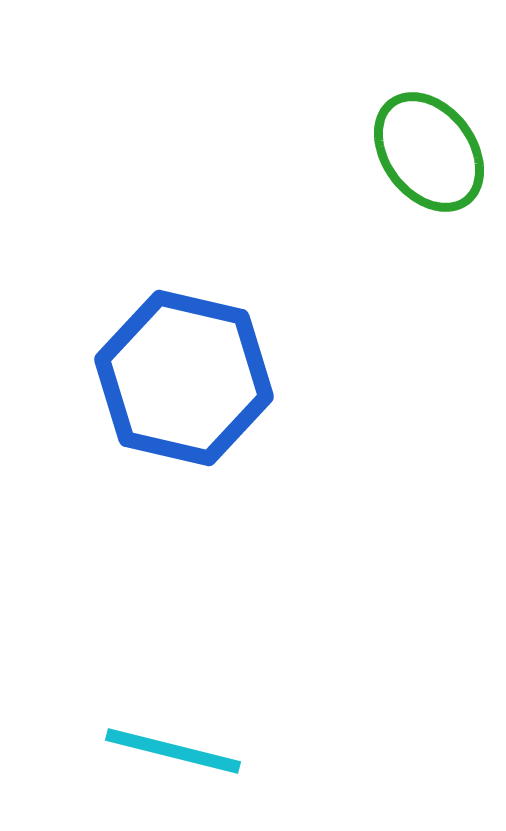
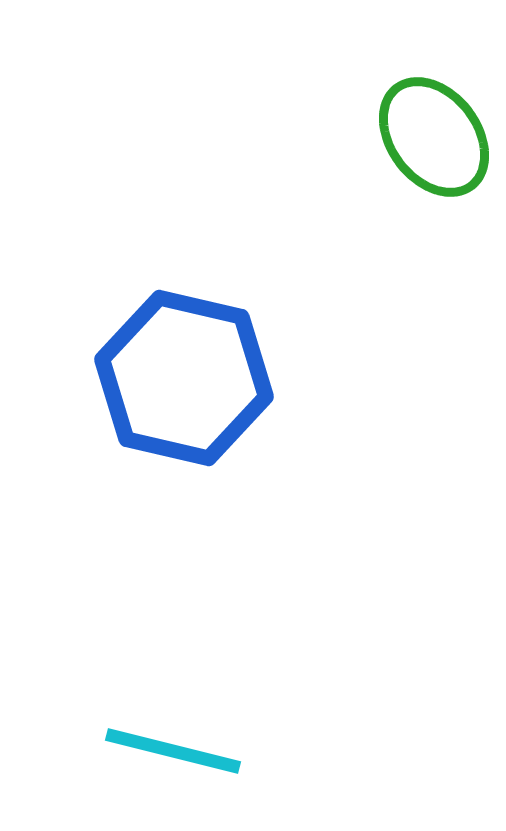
green ellipse: moved 5 px right, 15 px up
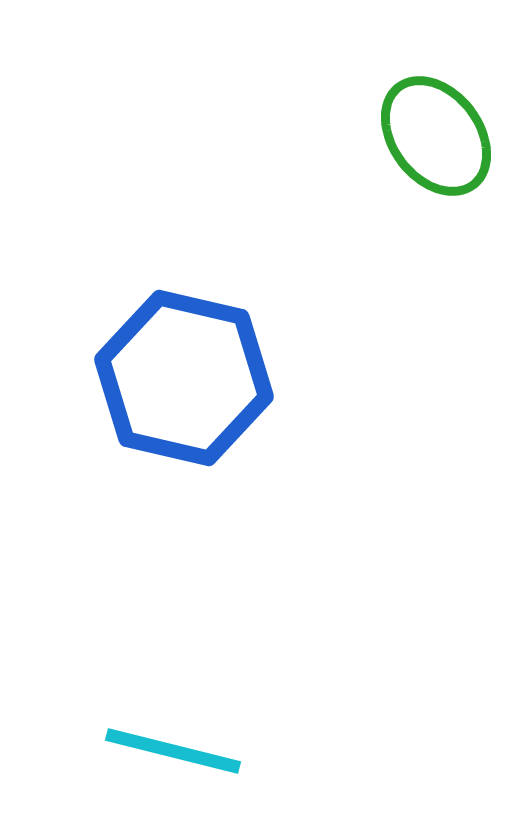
green ellipse: moved 2 px right, 1 px up
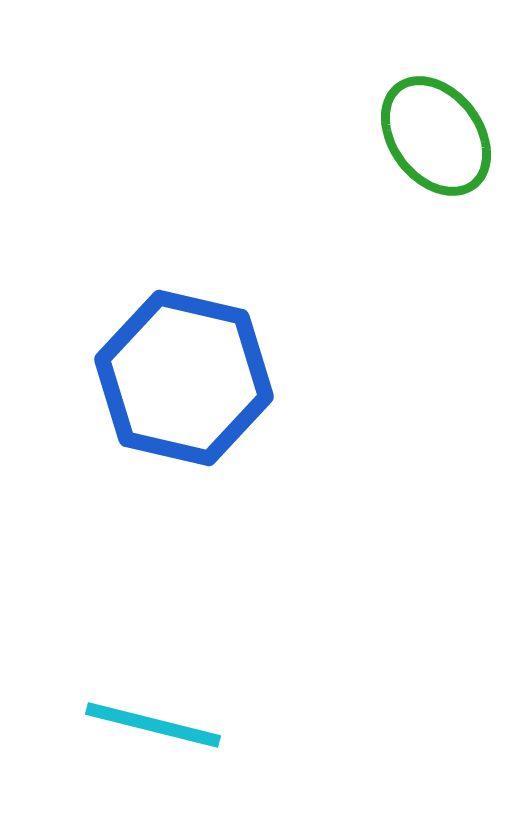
cyan line: moved 20 px left, 26 px up
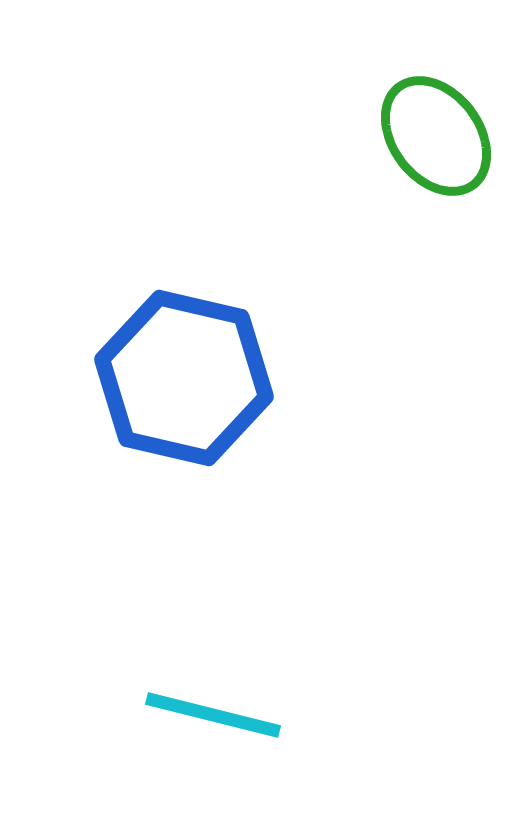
cyan line: moved 60 px right, 10 px up
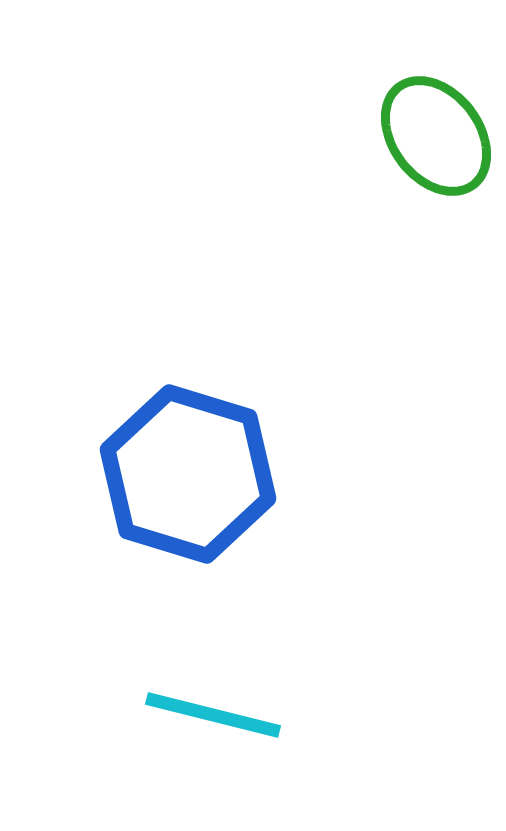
blue hexagon: moved 4 px right, 96 px down; rotated 4 degrees clockwise
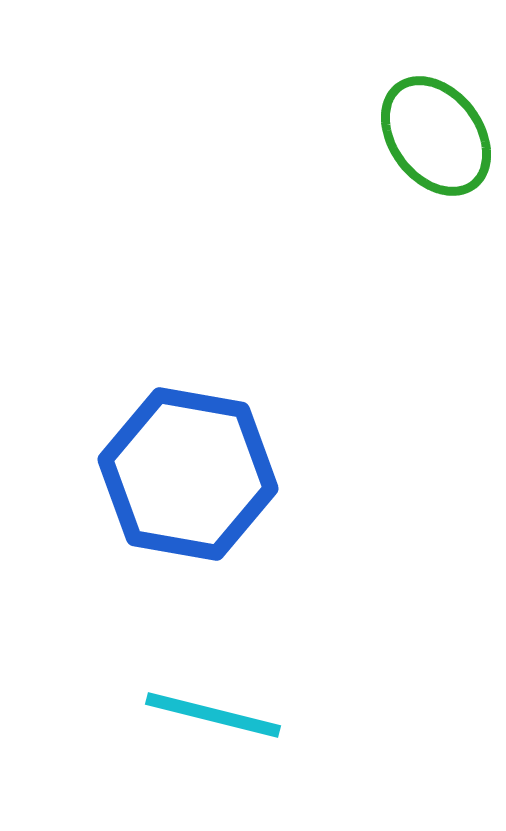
blue hexagon: rotated 7 degrees counterclockwise
